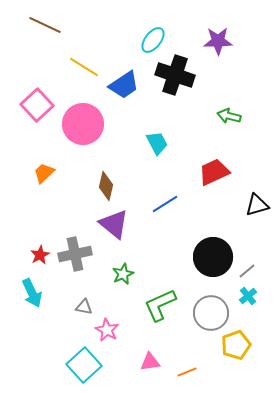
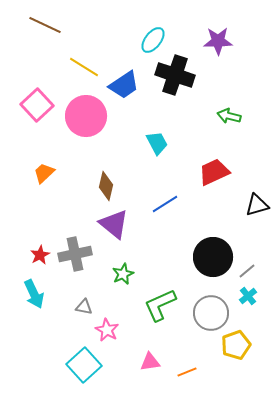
pink circle: moved 3 px right, 8 px up
cyan arrow: moved 2 px right, 1 px down
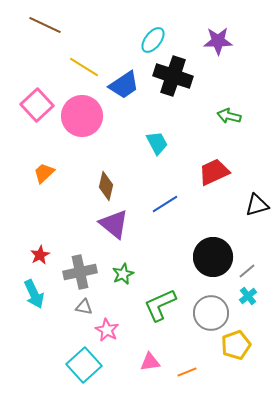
black cross: moved 2 px left, 1 px down
pink circle: moved 4 px left
gray cross: moved 5 px right, 18 px down
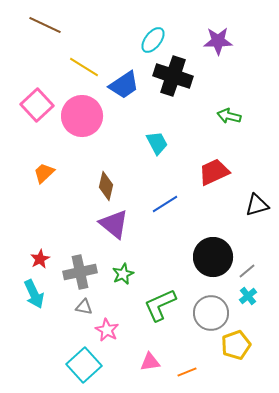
red star: moved 4 px down
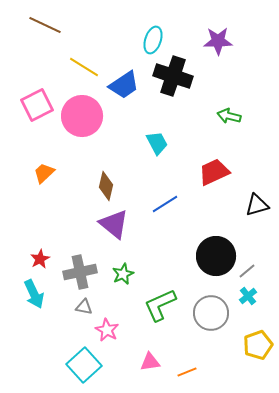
cyan ellipse: rotated 20 degrees counterclockwise
pink square: rotated 16 degrees clockwise
black circle: moved 3 px right, 1 px up
yellow pentagon: moved 22 px right
